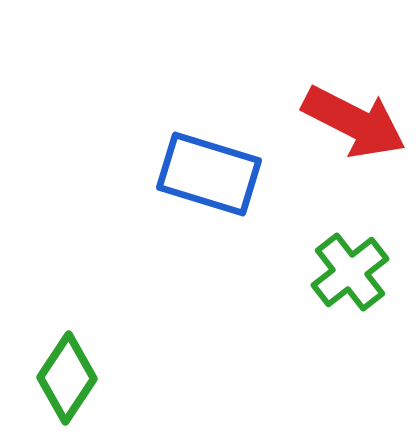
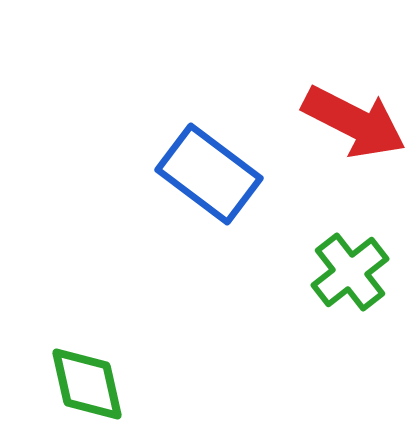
blue rectangle: rotated 20 degrees clockwise
green diamond: moved 20 px right, 6 px down; rotated 46 degrees counterclockwise
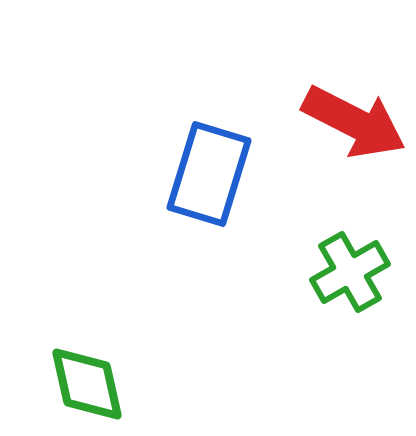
blue rectangle: rotated 70 degrees clockwise
green cross: rotated 8 degrees clockwise
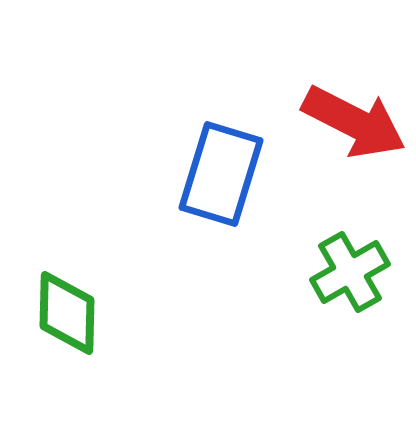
blue rectangle: moved 12 px right
green diamond: moved 20 px left, 71 px up; rotated 14 degrees clockwise
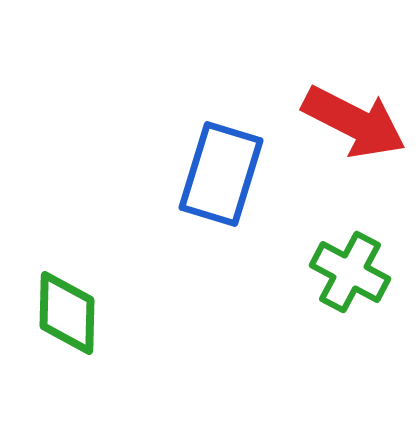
green cross: rotated 32 degrees counterclockwise
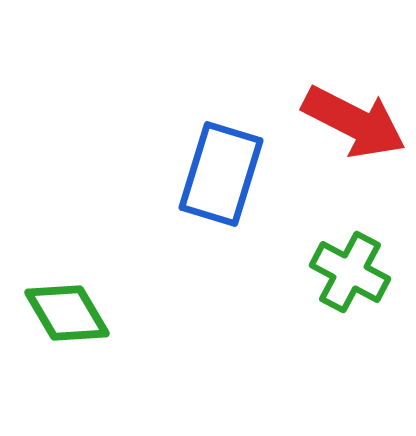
green diamond: rotated 32 degrees counterclockwise
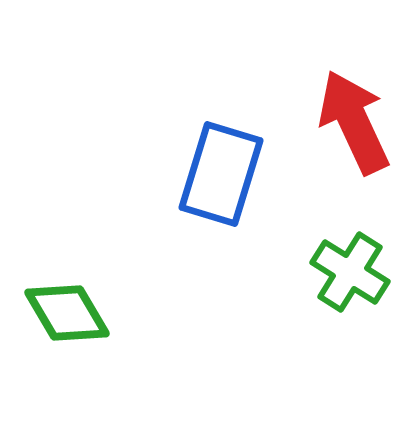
red arrow: rotated 142 degrees counterclockwise
green cross: rotated 4 degrees clockwise
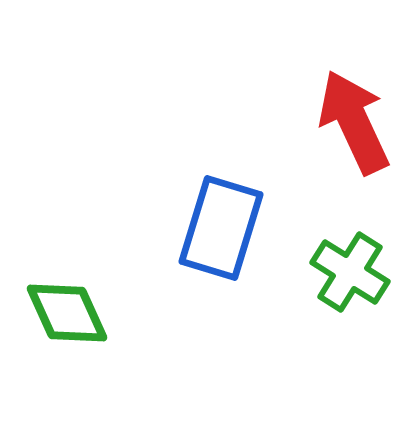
blue rectangle: moved 54 px down
green diamond: rotated 6 degrees clockwise
